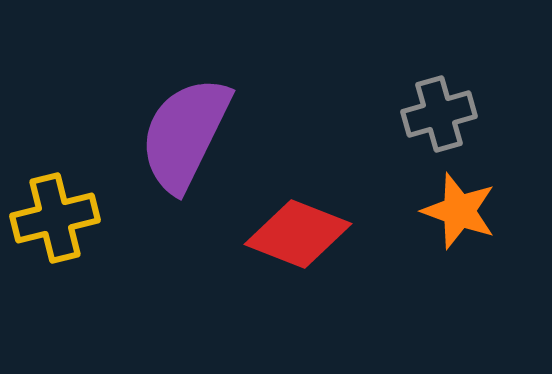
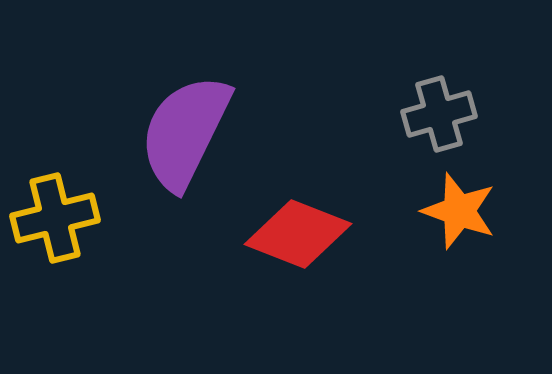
purple semicircle: moved 2 px up
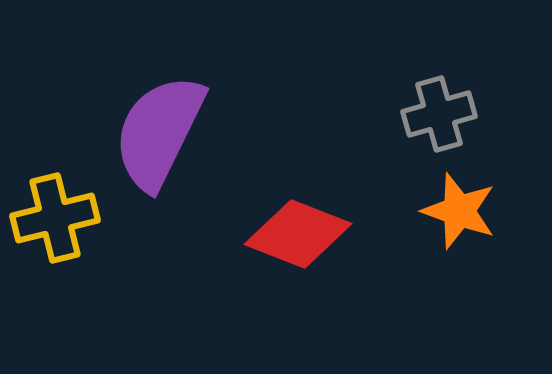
purple semicircle: moved 26 px left
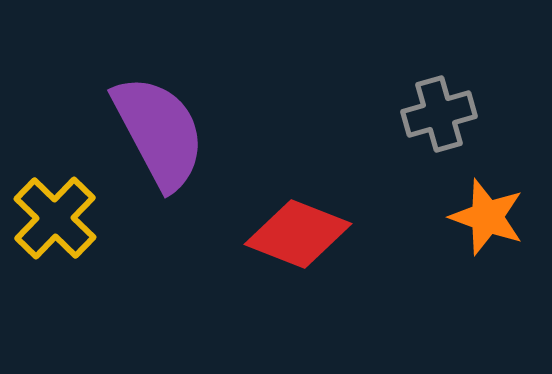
purple semicircle: rotated 126 degrees clockwise
orange star: moved 28 px right, 6 px down
yellow cross: rotated 32 degrees counterclockwise
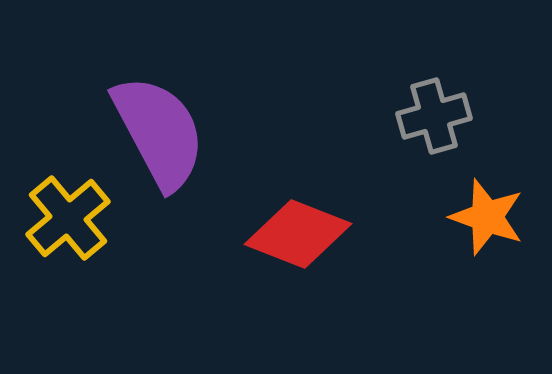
gray cross: moved 5 px left, 2 px down
yellow cross: moved 13 px right; rotated 6 degrees clockwise
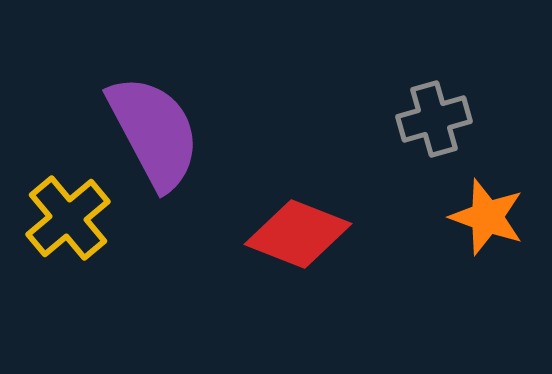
gray cross: moved 3 px down
purple semicircle: moved 5 px left
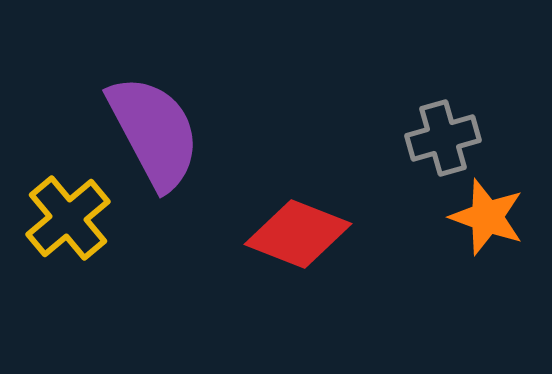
gray cross: moved 9 px right, 19 px down
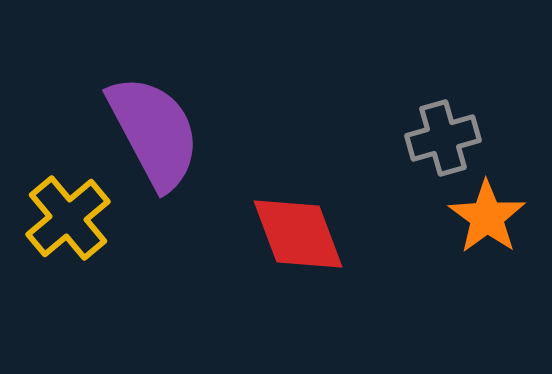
orange star: rotated 16 degrees clockwise
red diamond: rotated 48 degrees clockwise
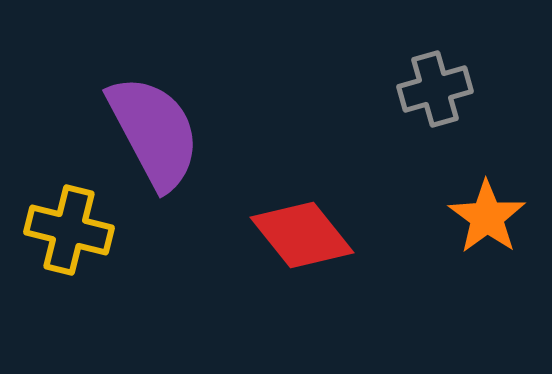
gray cross: moved 8 px left, 49 px up
yellow cross: moved 1 px right, 12 px down; rotated 36 degrees counterclockwise
red diamond: moved 4 px right, 1 px down; rotated 18 degrees counterclockwise
